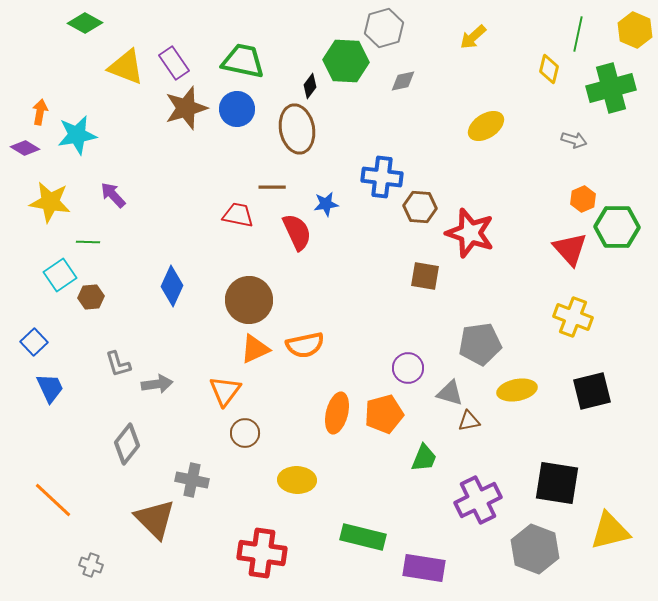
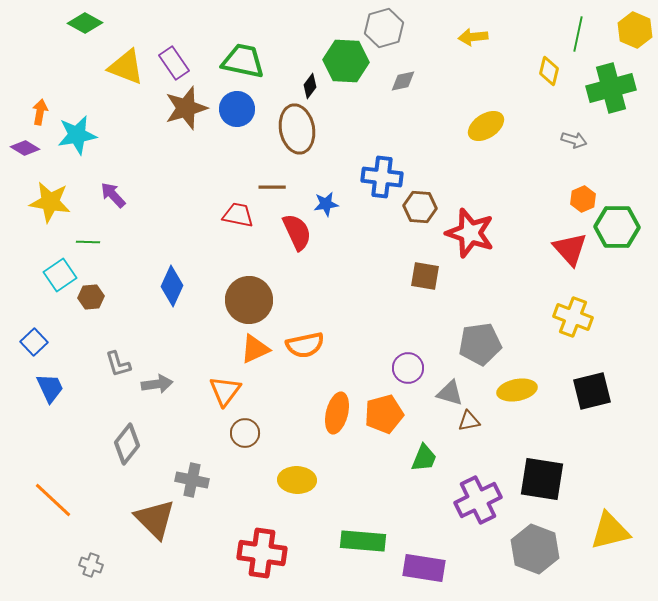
yellow arrow at (473, 37): rotated 36 degrees clockwise
yellow diamond at (549, 69): moved 2 px down
black square at (557, 483): moved 15 px left, 4 px up
green rectangle at (363, 537): moved 4 px down; rotated 9 degrees counterclockwise
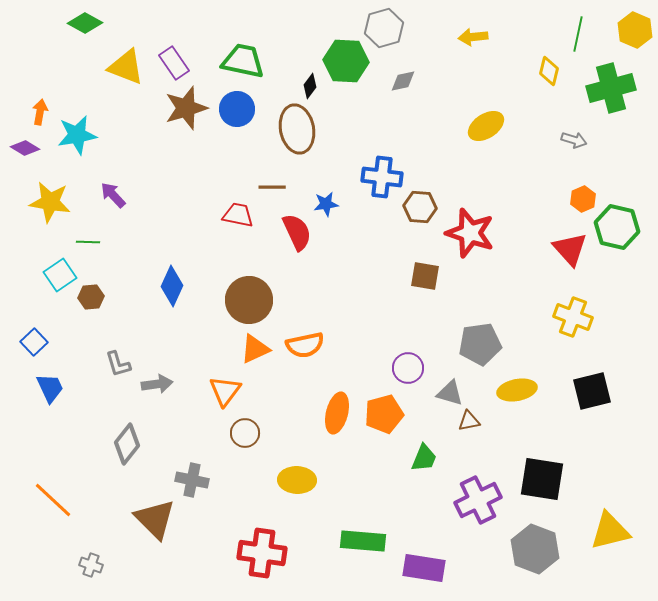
green hexagon at (617, 227): rotated 12 degrees clockwise
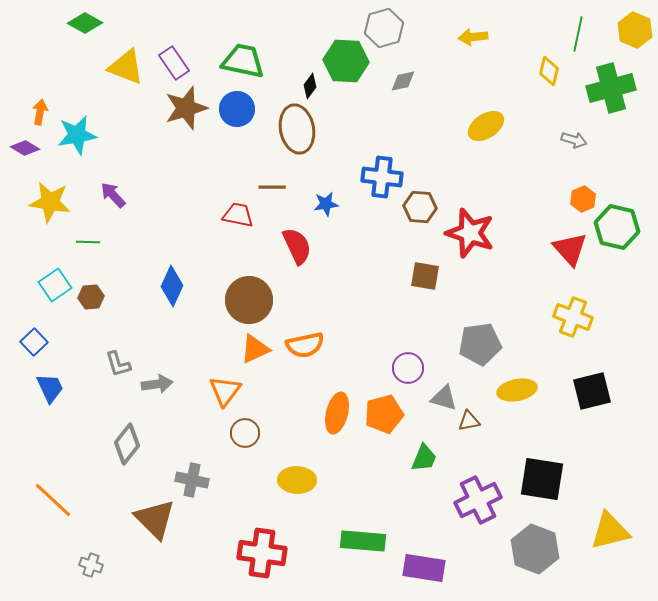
red semicircle at (297, 232): moved 14 px down
cyan square at (60, 275): moved 5 px left, 10 px down
gray triangle at (450, 393): moved 6 px left, 5 px down
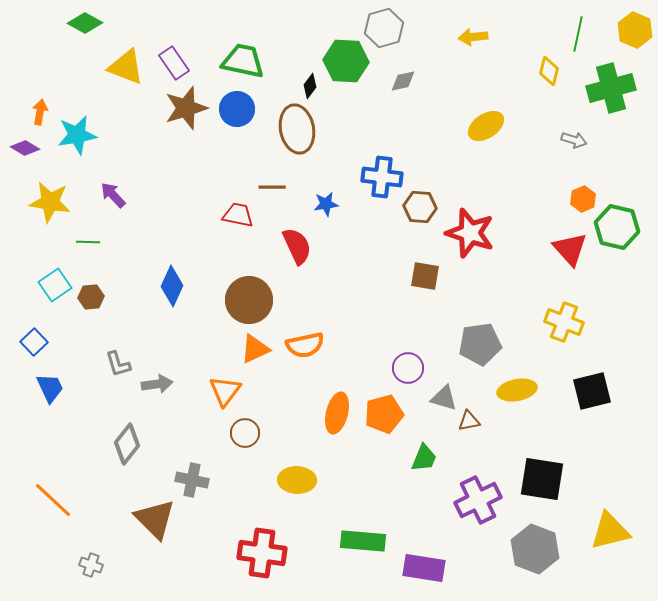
yellow cross at (573, 317): moved 9 px left, 5 px down
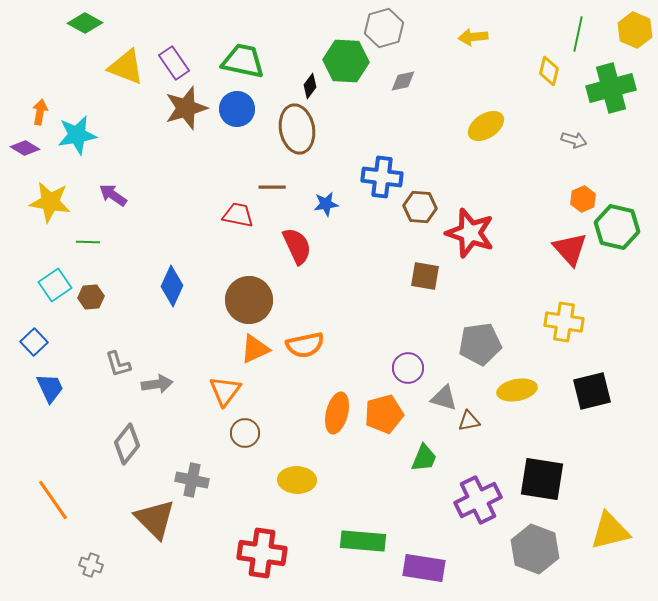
purple arrow at (113, 195): rotated 12 degrees counterclockwise
yellow cross at (564, 322): rotated 12 degrees counterclockwise
orange line at (53, 500): rotated 12 degrees clockwise
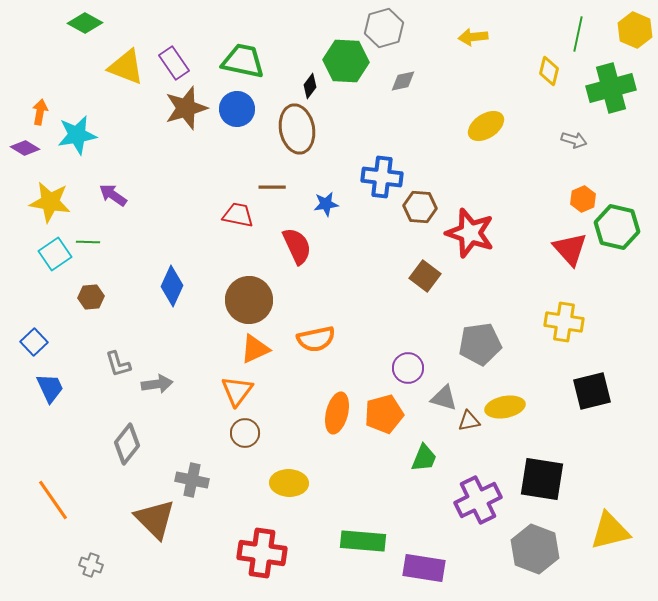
brown square at (425, 276): rotated 28 degrees clockwise
cyan square at (55, 285): moved 31 px up
orange semicircle at (305, 345): moved 11 px right, 6 px up
yellow ellipse at (517, 390): moved 12 px left, 17 px down
orange triangle at (225, 391): moved 12 px right
yellow ellipse at (297, 480): moved 8 px left, 3 px down
